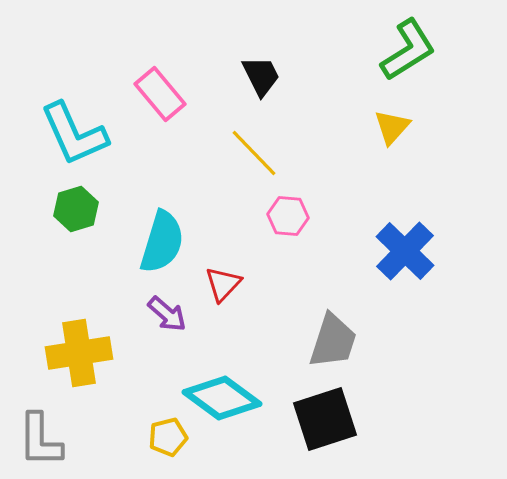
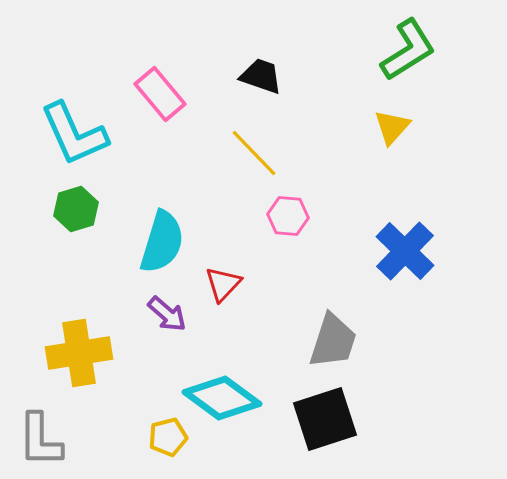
black trapezoid: rotated 45 degrees counterclockwise
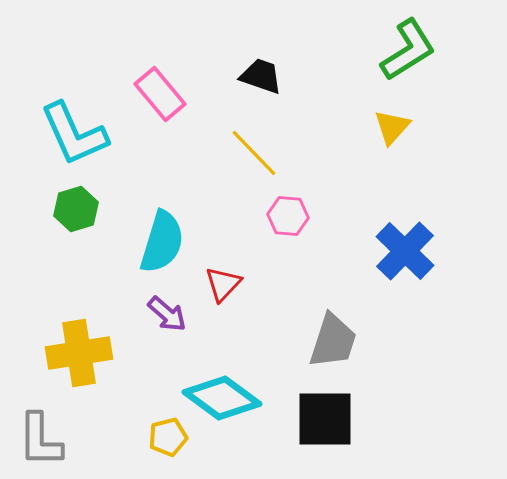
black square: rotated 18 degrees clockwise
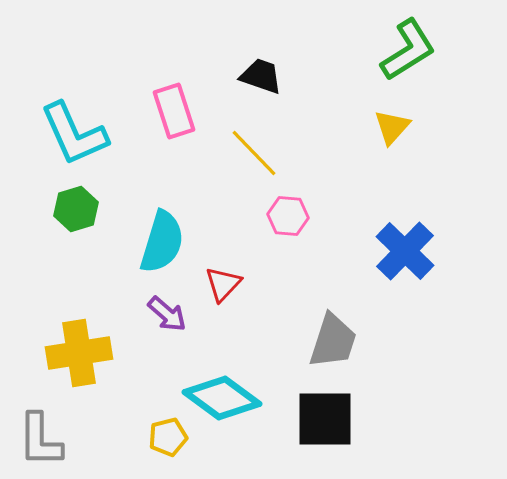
pink rectangle: moved 14 px right, 17 px down; rotated 22 degrees clockwise
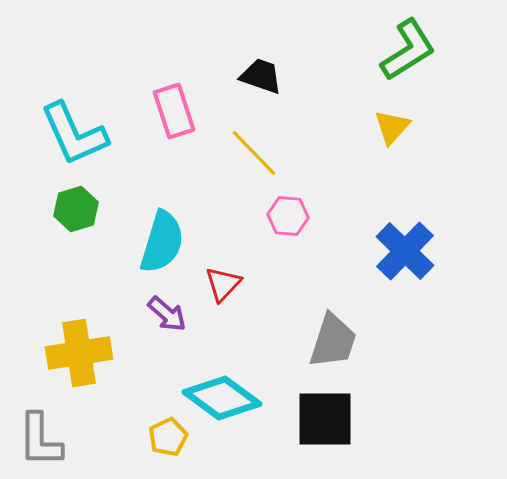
yellow pentagon: rotated 12 degrees counterclockwise
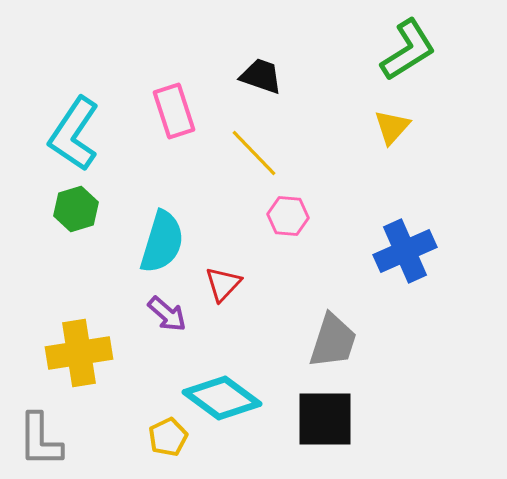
cyan L-shape: rotated 58 degrees clockwise
blue cross: rotated 22 degrees clockwise
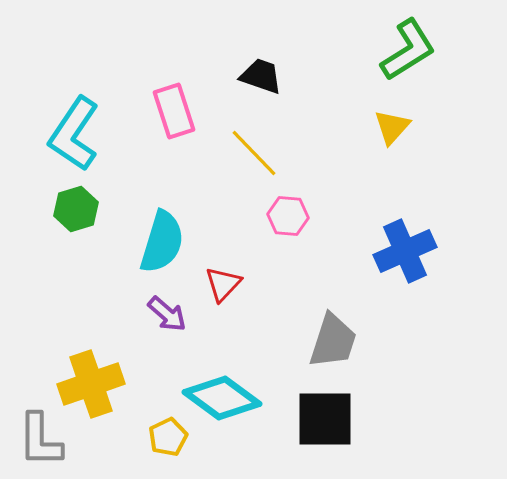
yellow cross: moved 12 px right, 31 px down; rotated 10 degrees counterclockwise
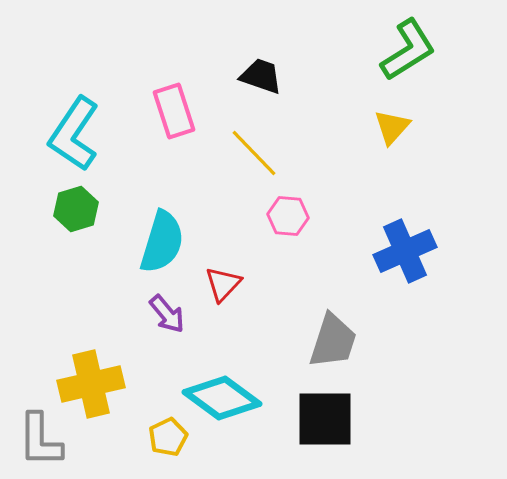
purple arrow: rotated 9 degrees clockwise
yellow cross: rotated 6 degrees clockwise
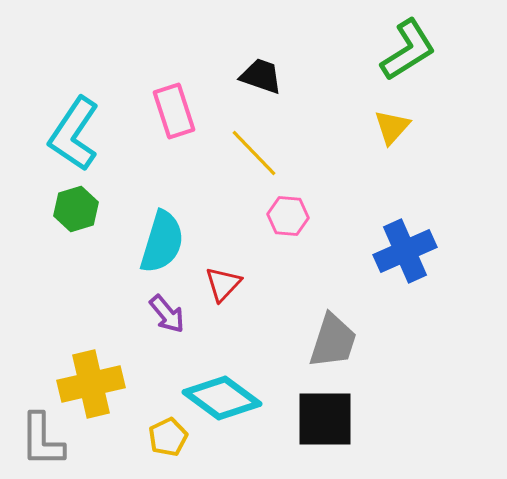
gray L-shape: moved 2 px right
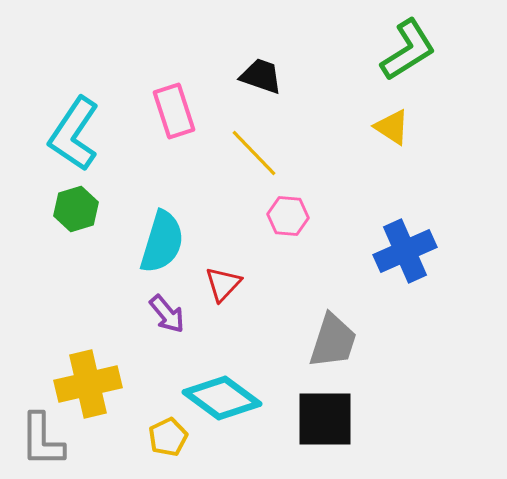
yellow triangle: rotated 39 degrees counterclockwise
yellow cross: moved 3 px left
